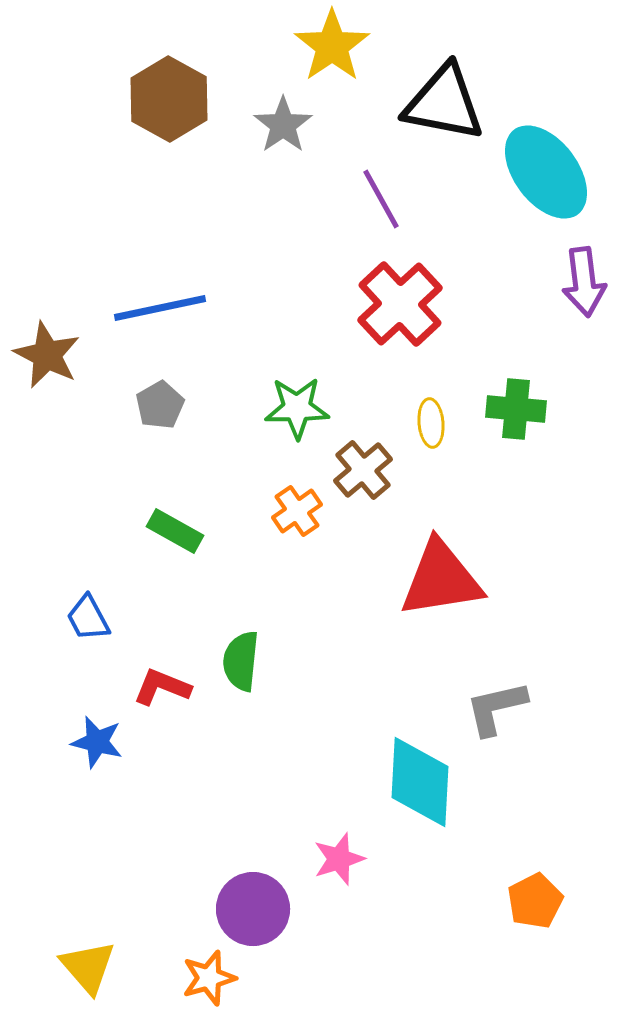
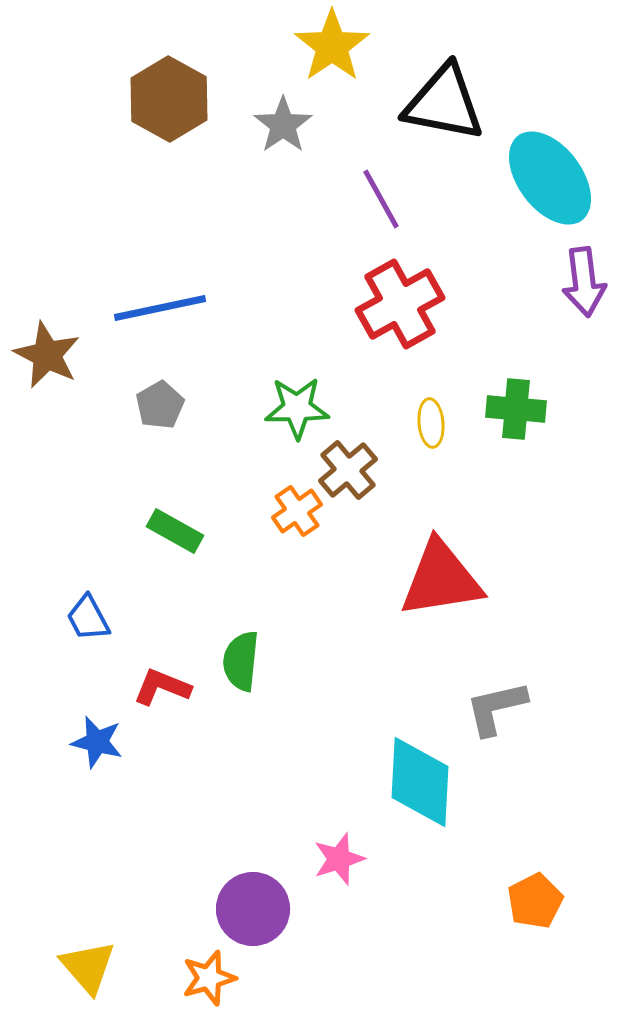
cyan ellipse: moved 4 px right, 6 px down
red cross: rotated 14 degrees clockwise
brown cross: moved 15 px left
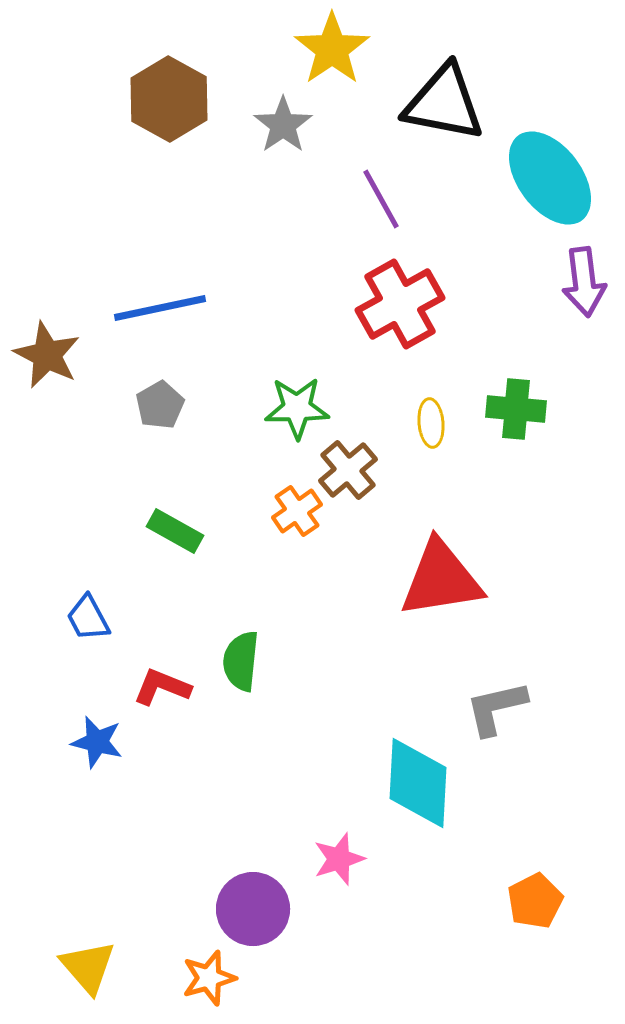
yellow star: moved 3 px down
cyan diamond: moved 2 px left, 1 px down
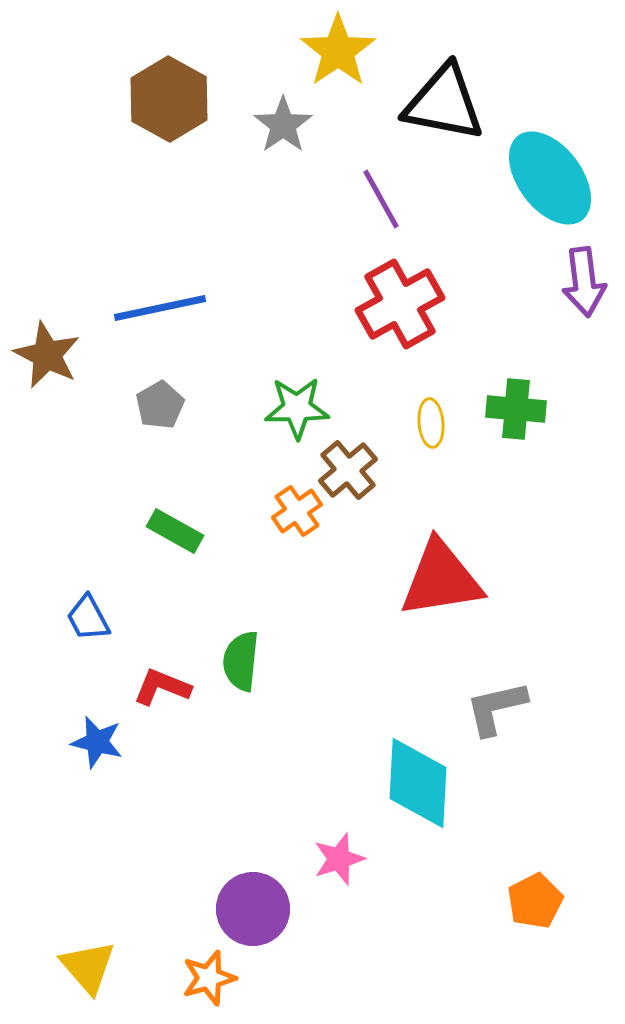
yellow star: moved 6 px right, 2 px down
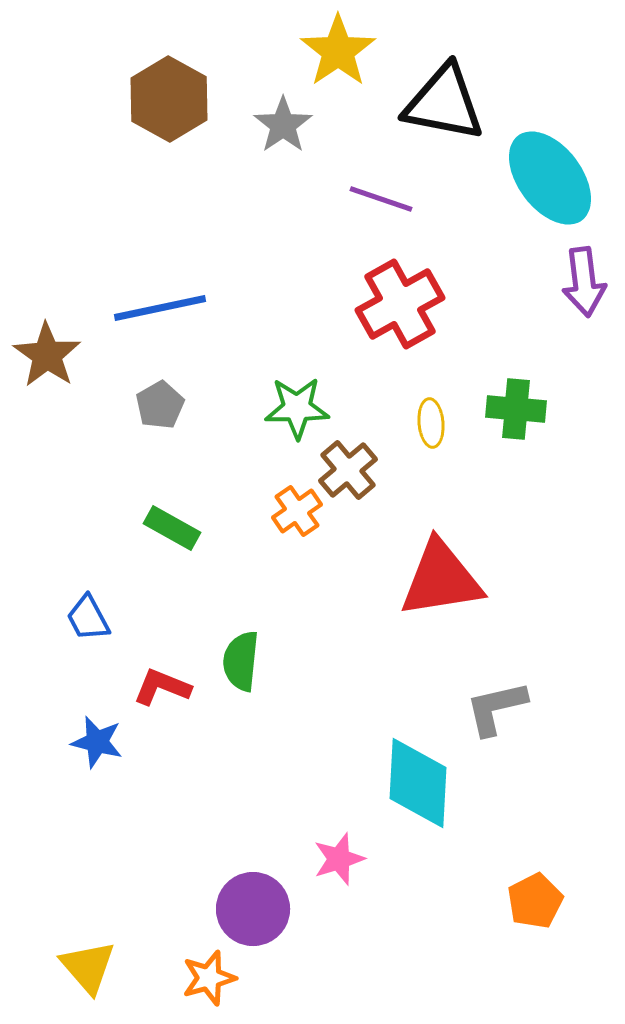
purple line: rotated 42 degrees counterclockwise
brown star: rotated 8 degrees clockwise
green rectangle: moved 3 px left, 3 px up
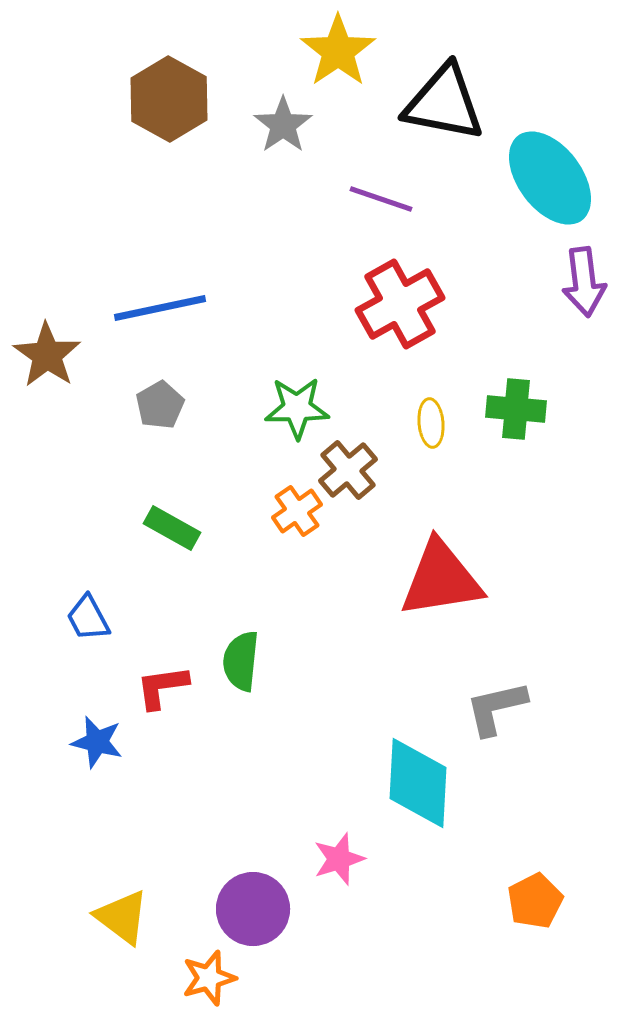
red L-shape: rotated 30 degrees counterclockwise
yellow triangle: moved 34 px right, 50 px up; rotated 12 degrees counterclockwise
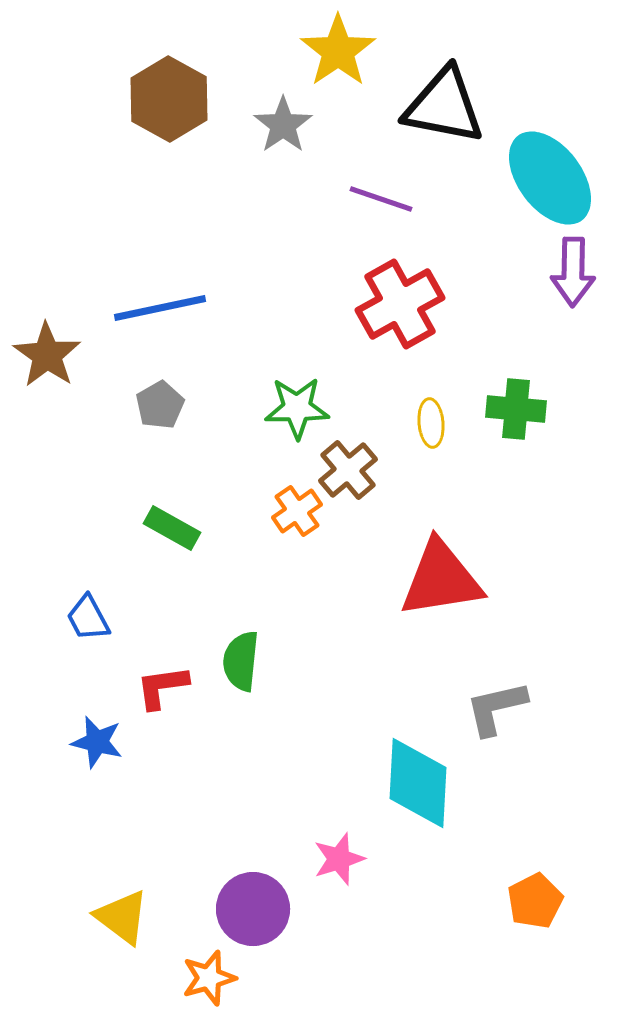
black triangle: moved 3 px down
purple arrow: moved 11 px left, 10 px up; rotated 8 degrees clockwise
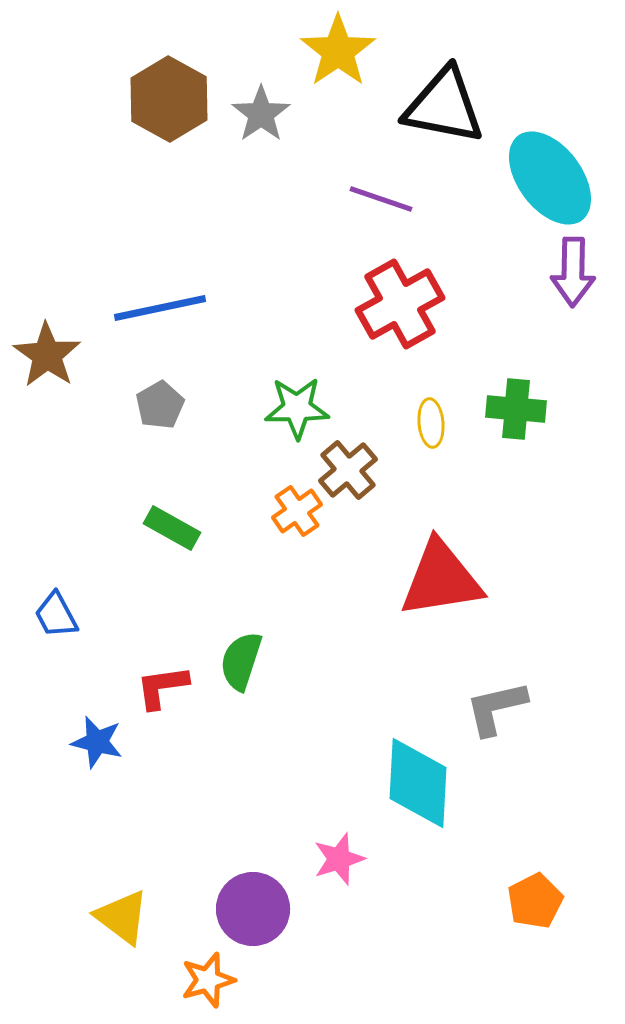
gray star: moved 22 px left, 11 px up
blue trapezoid: moved 32 px left, 3 px up
green semicircle: rotated 12 degrees clockwise
orange star: moved 1 px left, 2 px down
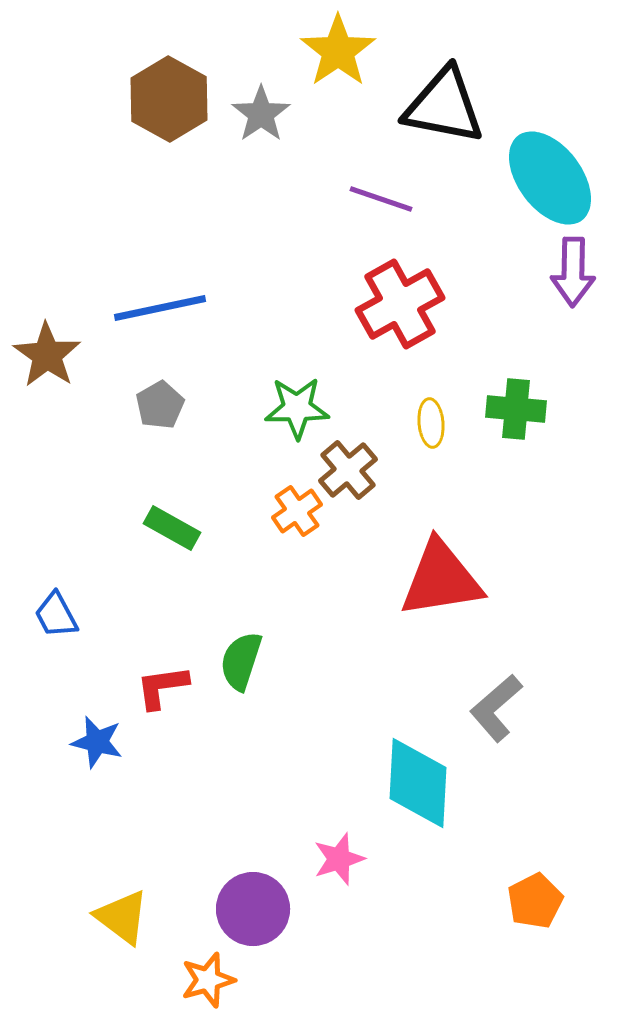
gray L-shape: rotated 28 degrees counterclockwise
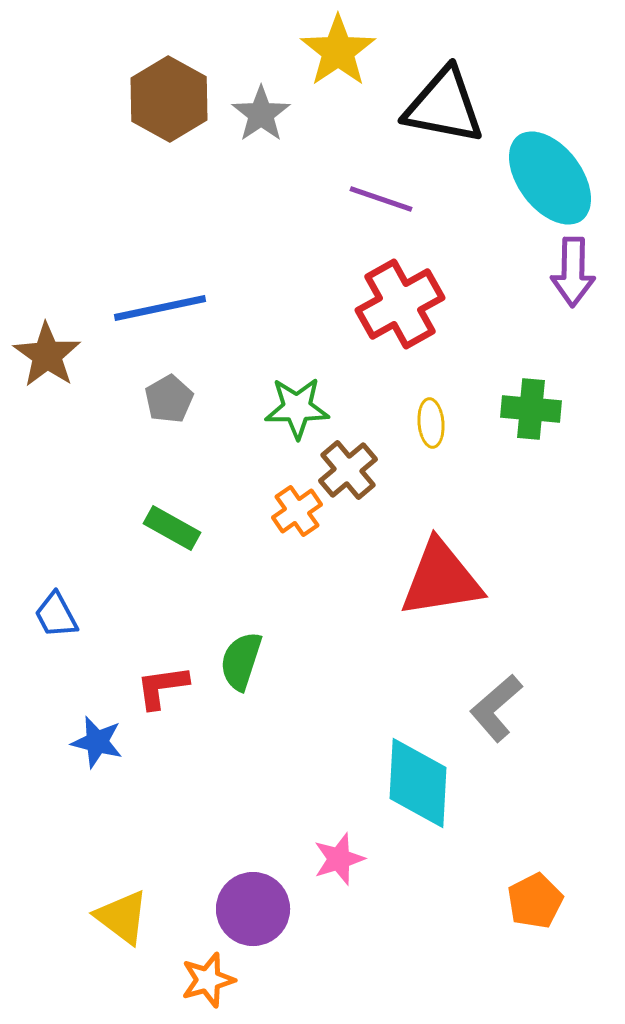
gray pentagon: moved 9 px right, 6 px up
green cross: moved 15 px right
